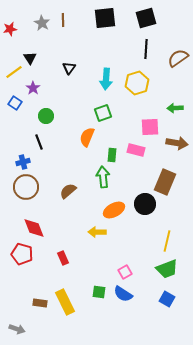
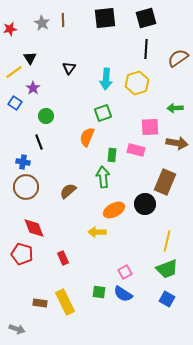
blue cross at (23, 162): rotated 24 degrees clockwise
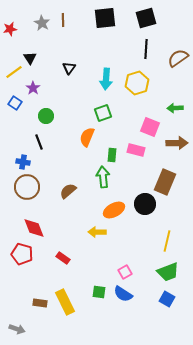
pink square at (150, 127): rotated 24 degrees clockwise
brown arrow at (177, 143): rotated 10 degrees counterclockwise
brown circle at (26, 187): moved 1 px right
red rectangle at (63, 258): rotated 32 degrees counterclockwise
green trapezoid at (167, 269): moved 1 px right, 3 px down
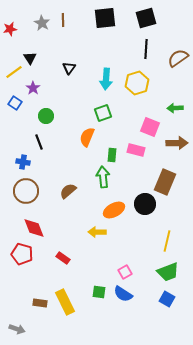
brown circle at (27, 187): moved 1 px left, 4 px down
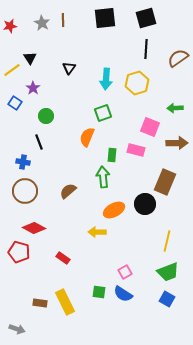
red star at (10, 29): moved 3 px up
yellow line at (14, 72): moved 2 px left, 2 px up
brown circle at (26, 191): moved 1 px left
red diamond at (34, 228): rotated 40 degrees counterclockwise
red pentagon at (22, 254): moved 3 px left, 2 px up
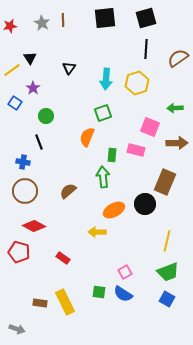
red diamond at (34, 228): moved 2 px up
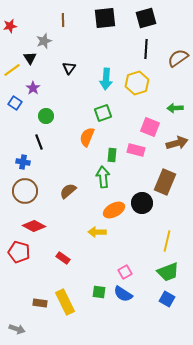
gray star at (42, 23): moved 2 px right, 18 px down; rotated 21 degrees clockwise
brown arrow at (177, 143): rotated 15 degrees counterclockwise
black circle at (145, 204): moved 3 px left, 1 px up
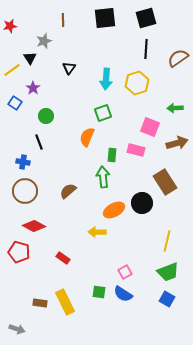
brown rectangle at (165, 182): rotated 55 degrees counterclockwise
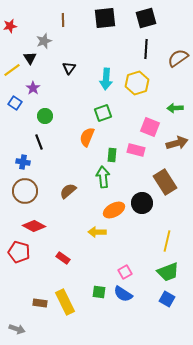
green circle at (46, 116): moved 1 px left
